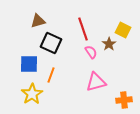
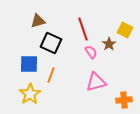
yellow square: moved 2 px right
yellow star: moved 2 px left
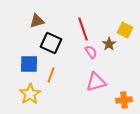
brown triangle: moved 1 px left
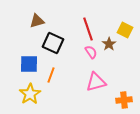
red line: moved 5 px right
black square: moved 2 px right
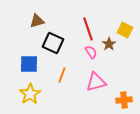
orange line: moved 11 px right
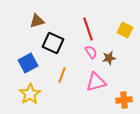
brown star: moved 14 px down; rotated 24 degrees clockwise
blue square: moved 1 px left, 1 px up; rotated 30 degrees counterclockwise
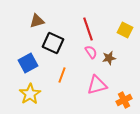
pink triangle: moved 1 px right, 3 px down
orange cross: rotated 21 degrees counterclockwise
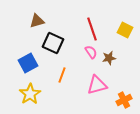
red line: moved 4 px right
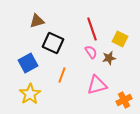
yellow square: moved 5 px left, 9 px down
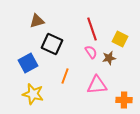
black square: moved 1 px left, 1 px down
orange line: moved 3 px right, 1 px down
pink triangle: rotated 10 degrees clockwise
yellow star: moved 3 px right; rotated 25 degrees counterclockwise
orange cross: rotated 28 degrees clockwise
